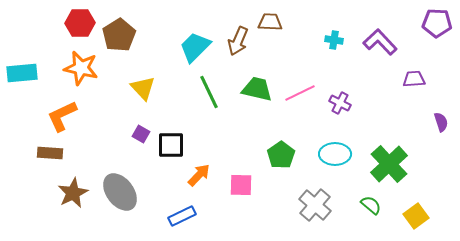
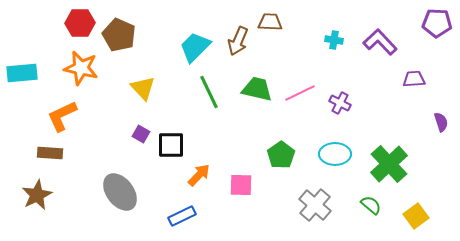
brown pentagon: rotated 16 degrees counterclockwise
brown star: moved 36 px left, 2 px down
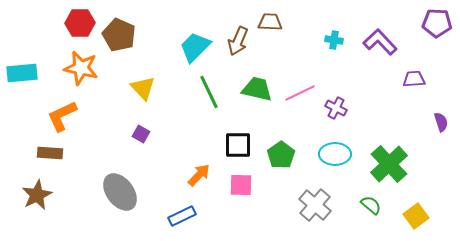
purple cross: moved 4 px left, 5 px down
black square: moved 67 px right
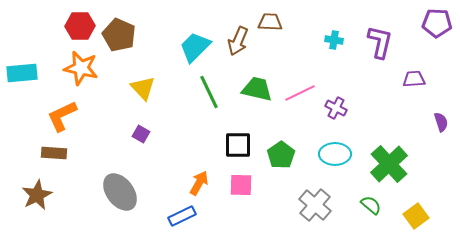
red hexagon: moved 3 px down
purple L-shape: rotated 56 degrees clockwise
brown rectangle: moved 4 px right
orange arrow: moved 8 px down; rotated 15 degrees counterclockwise
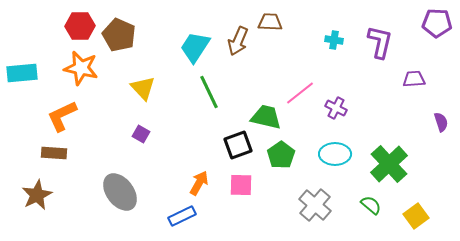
cyan trapezoid: rotated 12 degrees counterclockwise
green trapezoid: moved 9 px right, 28 px down
pink line: rotated 12 degrees counterclockwise
black square: rotated 20 degrees counterclockwise
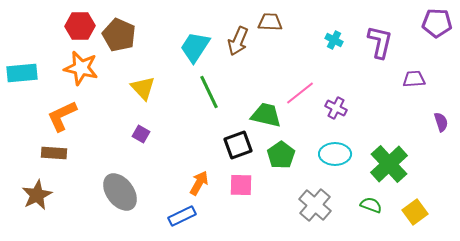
cyan cross: rotated 18 degrees clockwise
green trapezoid: moved 2 px up
green semicircle: rotated 20 degrees counterclockwise
yellow square: moved 1 px left, 4 px up
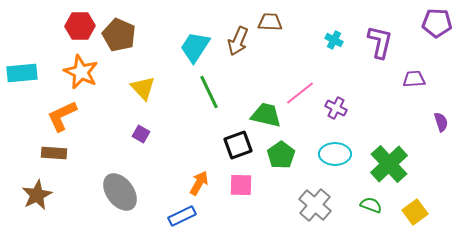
orange star: moved 4 px down; rotated 12 degrees clockwise
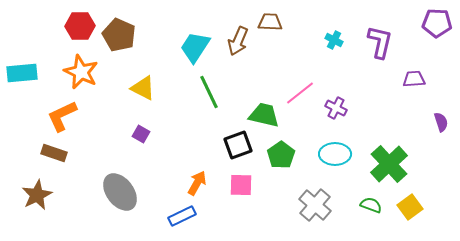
yellow triangle: rotated 20 degrees counterclockwise
green trapezoid: moved 2 px left
brown rectangle: rotated 15 degrees clockwise
orange arrow: moved 2 px left
yellow square: moved 5 px left, 5 px up
